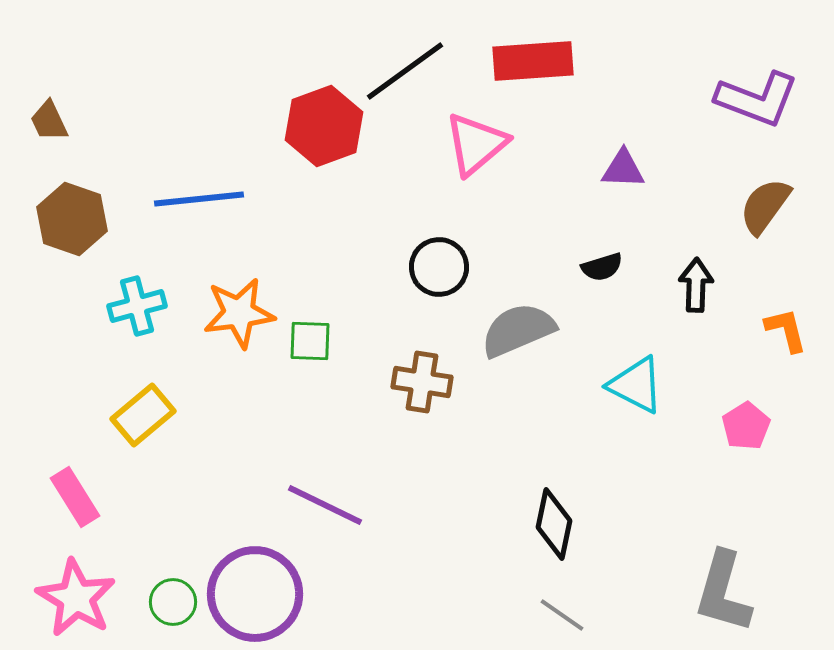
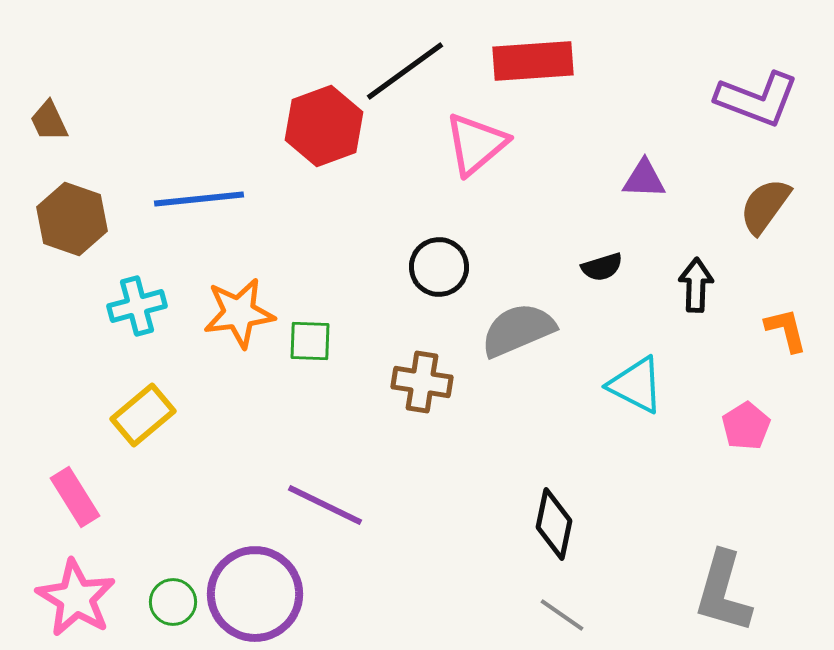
purple triangle: moved 21 px right, 10 px down
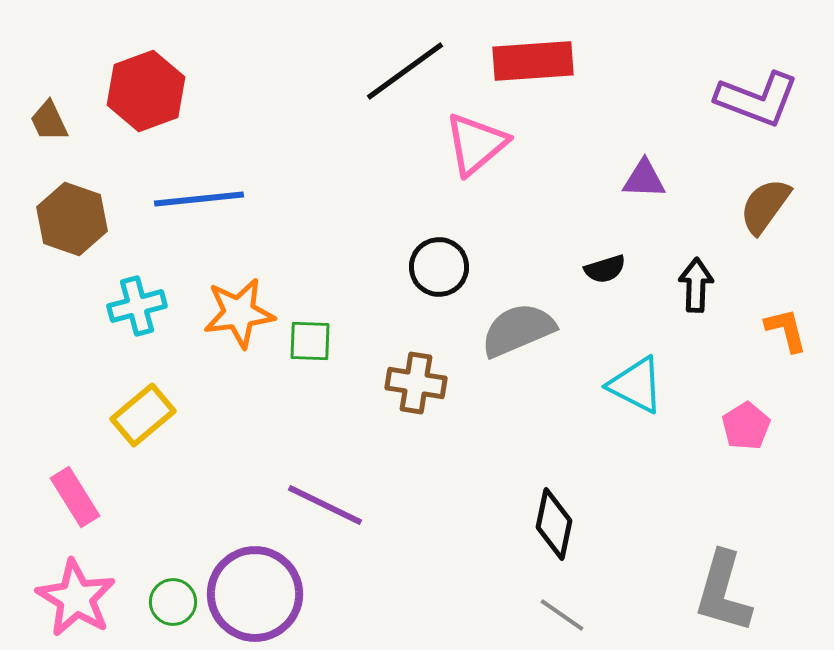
red hexagon: moved 178 px left, 35 px up
black semicircle: moved 3 px right, 2 px down
brown cross: moved 6 px left, 1 px down
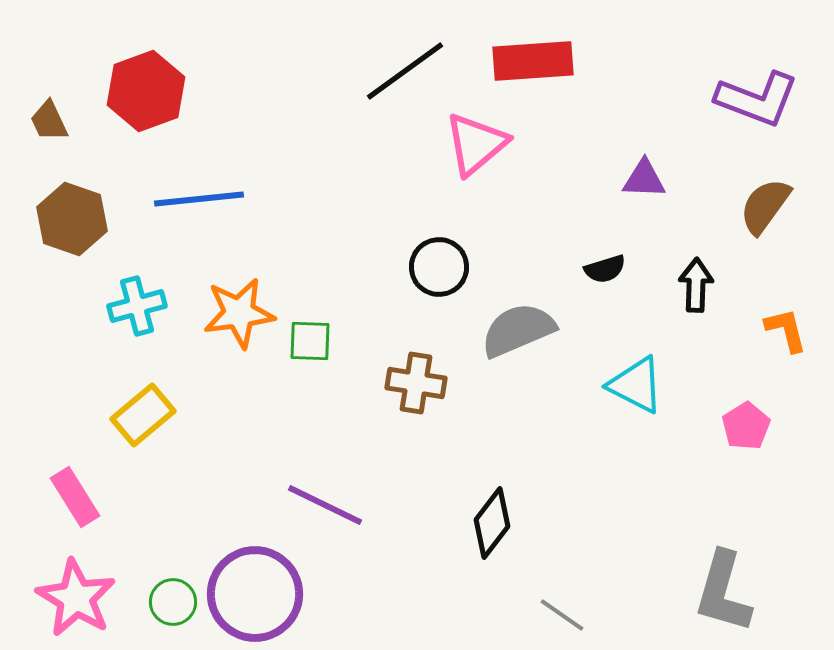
black diamond: moved 62 px left, 1 px up; rotated 26 degrees clockwise
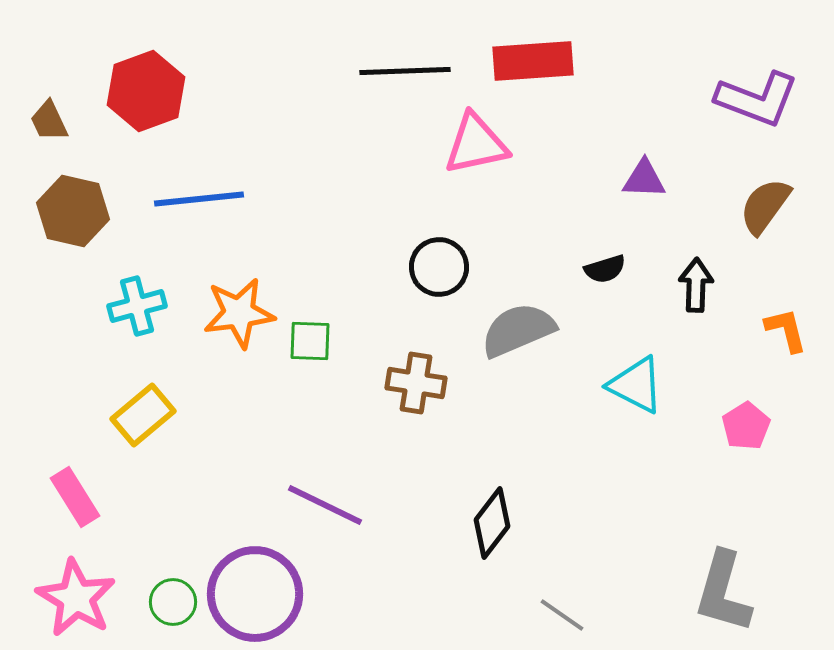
black line: rotated 34 degrees clockwise
pink triangle: rotated 28 degrees clockwise
brown hexagon: moved 1 px right, 8 px up; rotated 6 degrees counterclockwise
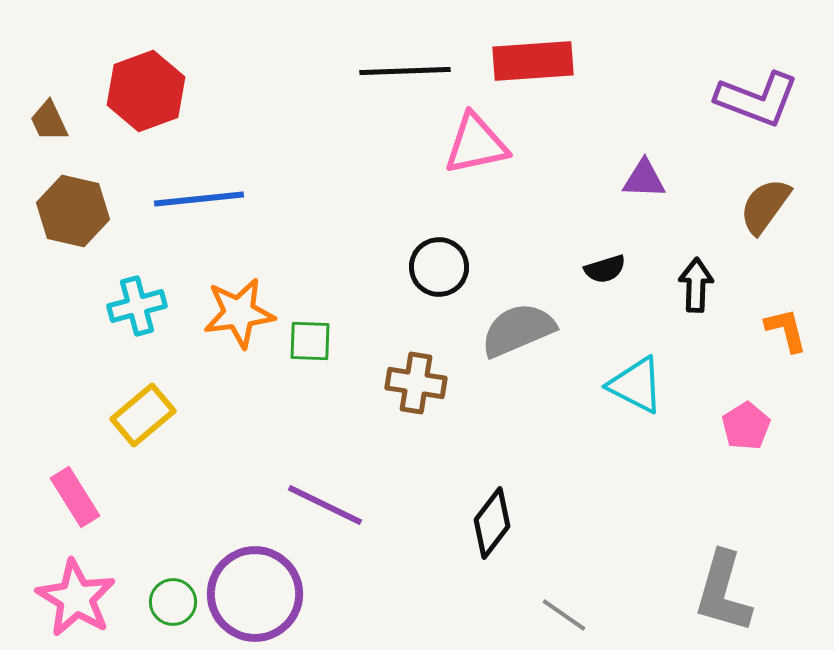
gray line: moved 2 px right
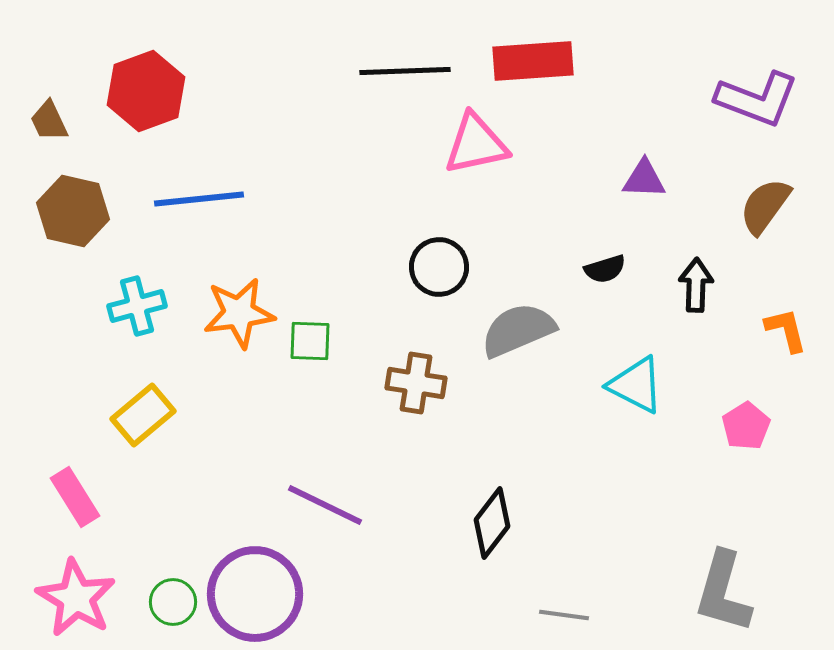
gray line: rotated 27 degrees counterclockwise
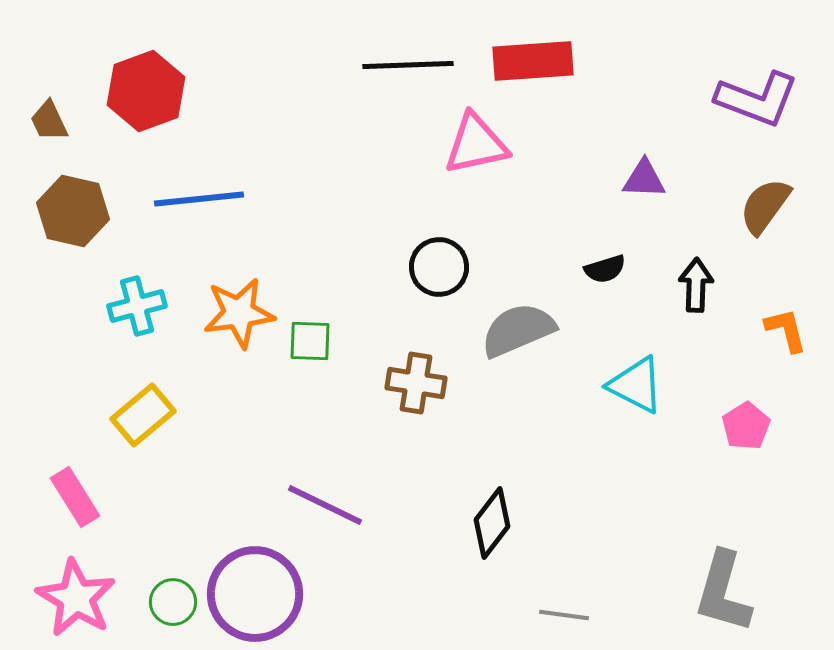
black line: moved 3 px right, 6 px up
